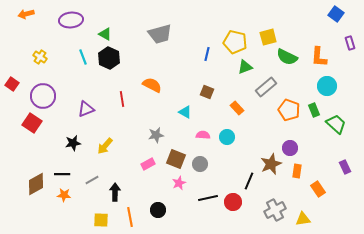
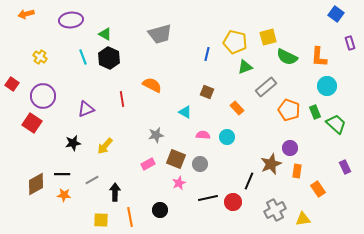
green rectangle at (314, 110): moved 1 px right, 2 px down
black circle at (158, 210): moved 2 px right
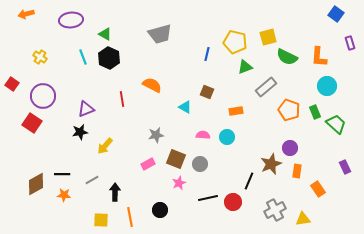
orange rectangle at (237, 108): moved 1 px left, 3 px down; rotated 56 degrees counterclockwise
cyan triangle at (185, 112): moved 5 px up
black star at (73, 143): moved 7 px right, 11 px up
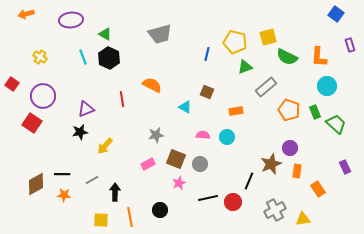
purple rectangle at (350, 43): moved 2 px down
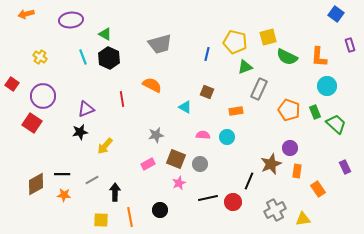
gray trapezoid at (160, 34): moved 10 px down
gray rectangle at (266, 87): moved 7 px left, 2 px down; rotated 25 degrees counterclockwise
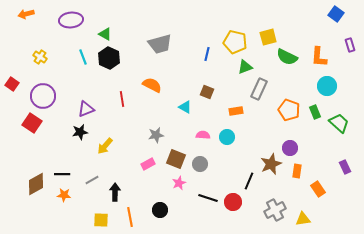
green trapezoid at (336, 124): moved 3 px right, 1 px up
black line at (208, 198): rotated 30 degrees clockwise
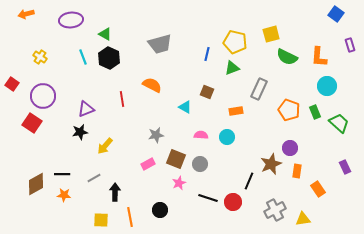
yellow square at (268, 37): moved 3 px right, 3 px up
green triangle at (245, 67): moved 13 px left, 1 px down
pink semicircle at (203, 135): moved 2 px left
gray line at (92, 180): moved 2 px right, 2 px up
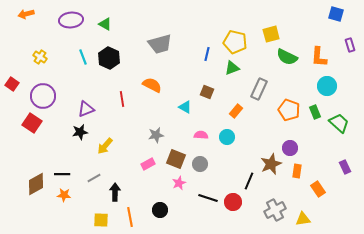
blue square at (336, 14): rotated 21 degrees counterclockwise
green triangle at (105, 34): moved 10 px up
orange rectangle at (236, 111): rotated 40 degrees counterclockwise
